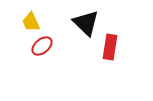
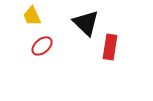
yellow trapezoid: moved 1 px right, 6 px up
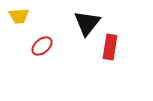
yellow trapezoid: moved 13 px left; rotated 70 degrees counterclockwise
black triangle: moved 1 px right; rotated 24 degrees clockwise
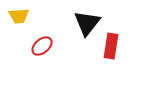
red rectangle: moved 1 px right, 1 px up
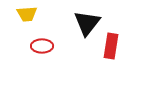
yellow trapezoid: moved 8 px right, 2 px up
red ellipse: rotated 40 degrees clockwise
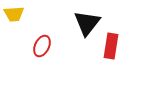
yellow trapezoid: moved 13 px left
red ellipse: rotated 65 degrees counterclockwise
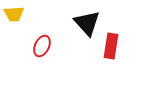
black triangle: rotated 20 degrees counterclockwise
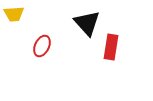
red rectangle: moved 1 px down
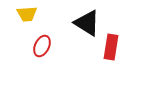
yellow trapezoid: moved 13 px right
black triangle: rotated 16 degrees counterclockwise
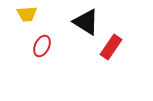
black triangle: moved 1 px left, 1 px up
red rectangle: rotated 25 degrees clockwise
